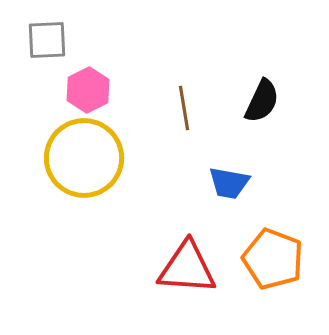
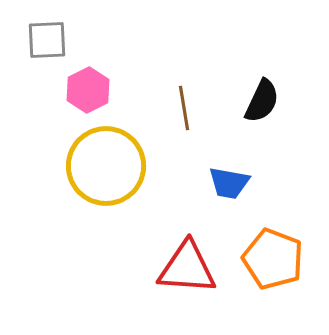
yellow circle: moved 22 px right, 8 px down
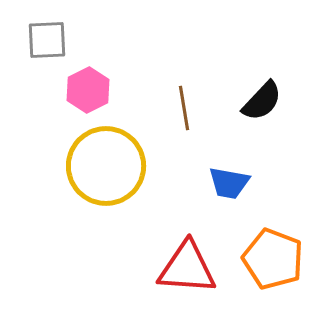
black semicircle: rotated 18 degrees clockwise
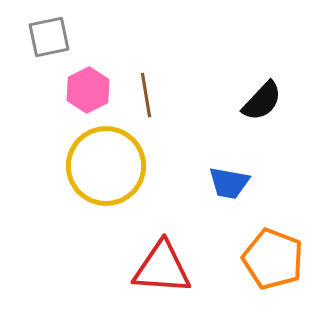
gray square: moved 2 px right, 3 px up; rotated 9 degrees counterclockwise
brown line: moved 38 px left, 13 px up
red triangle: moved 25 px left
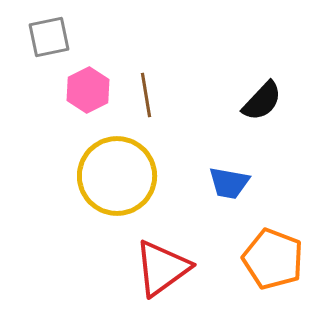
yellow circle: moved 11 px right, 10 px down
red triangle: rotated 40 degrees counterclockwise
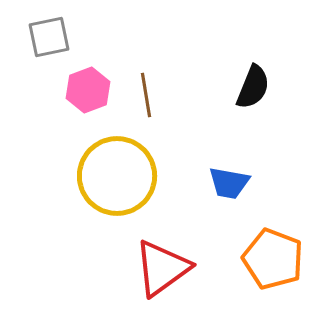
pink hexagon: rotated 6 degrees clockwise
black semicircle: moved 9 px left, 14 px up; rotated 21 degrees counterclockwise
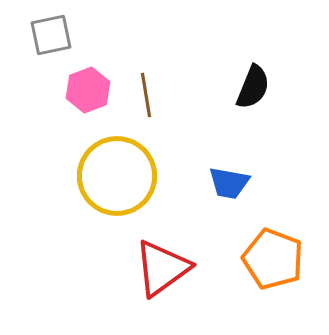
gray square: moved 2 px right, 2 px up
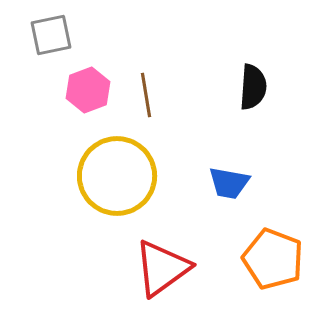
black semicircle: rotated 18 degrees counterclockwise
